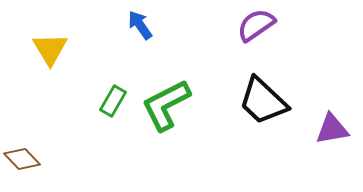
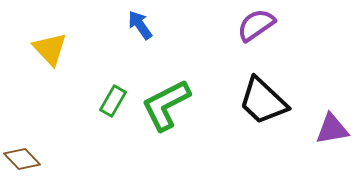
yellow triangle: rotated 12 degrees counterclockwise
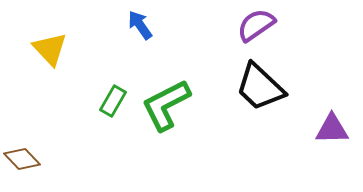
black trapezoid: moved 3 px left, 14 px up
purple triangle: rotated 9 degrees clockwise
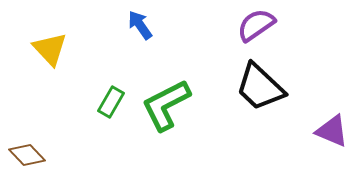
green rectangle: moved 2 px left, 1 px down
purple triangle: moved 2 px down; rotated 24 degrees clockwise
brown diamond: moved 5 px right, 4 px up
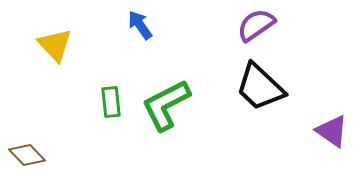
yellow triangle: moved 5 px right, 4 px up
green rectangle: rotated 36 degrees counterclockwise
purple triangle: rotated 12 degrees clockwise
